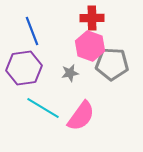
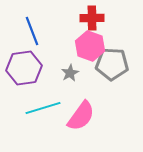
gray star: rotated 18 degrees counterclockwise
cyan line: rotated 48 degrees counterclockwise
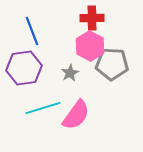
pink hexagon: rotated 8 degrees clockwise
pink semicircle: moved 5 px left, 1 px up
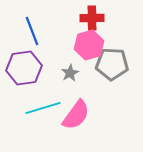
pink hexagon: moved 1 px left, 1 px up; rotated 16 degrees clockwise
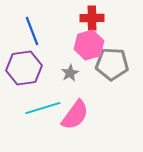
pink semicircle: moved 1 px left
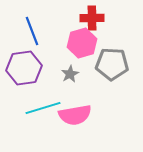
pink hexagon: moved 7 px left, 2 px up
gray star: moved 1 px down
pink semicircle: rotated 44 degrees clockwise
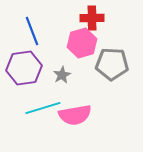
gray star: moved 8 px left, 1 px down
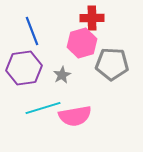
pink semicircle: moved 1 px down
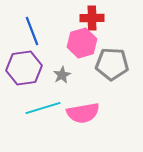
pink semicircle: moved 8 px right, 3 px up
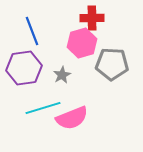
pink semicircle: moved 11 px left, 5 px down; rotated 12 degrees counterclockwise
